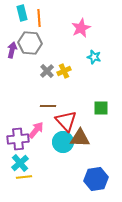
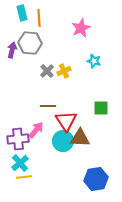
cyan star: moved 4 px down
red triangle: rotated 10 degrees clockwise
cyan circle: moved 1 px up
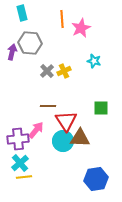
orange line: moved 23 px right, 1 px down
purple arrow: moved 2 px down
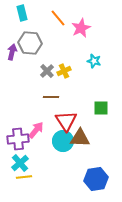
orange line: moved 4 px left, 1 px up; rotated 36 degrees counterclockwise
brown line: moved 3 px right, 9 px up
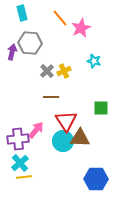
orange line: moved 2 px right
blue hexagon: rotated 10 degrees clockwise
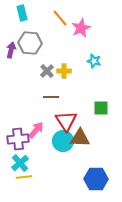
purple arrow: moved 1 px left, 2 px up
yellow cross: rotated 24 degrees clockwise
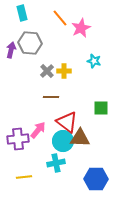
red triangle: moved 1 px right, 1 px down; rotated 20 degrees counterclockwise
pink arrow: moved 2 px right
cyan cross: moved 36 px right; rotated 30 degrees clockwise
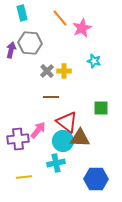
pink star: moved 1 px right
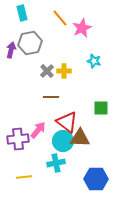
gray hexagon: rotated 15 degrees counterclockwise
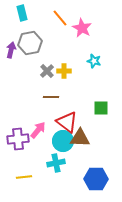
pink star: rotated 18 degrees counterclockwise
